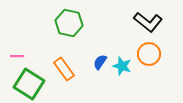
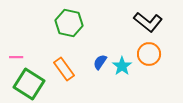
pink line: moved 1 px left, 1 px down
cyan star: rotated 18 degrees clockwise
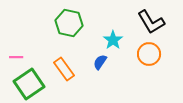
black L-shape: moved 3 px right; rotated 20 degrees clockwise
cyan star: moved 9 px left, 26 px up
green square: rotated 24 degrees clockwise
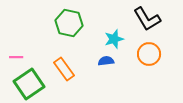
black L-shape: moved 4 px left, 3 px up
cyan star: moved 1 px right, 1 px up; rotated 18 degrees clockwise
blue semicircle: moved 6 px right, 1 px up; rotated 49 degrees clockwise
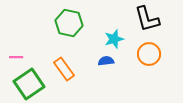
black L-shape: rotated 16 degrees clockwise
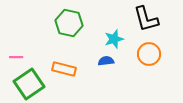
black L-shape: moved 1 px left
orange rectangle: rotated 40 degrees counterclockwise
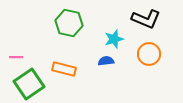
black L-shape: rotated 52 degrees counterclockwise
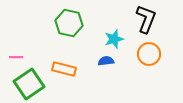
black L-shape: rotated 92 degrees counterclockwise
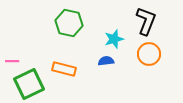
black L-shape: moved 2 px down
pink line: moved 4 px left, 4 px down
green square: rotated 8 degrees clockwise
